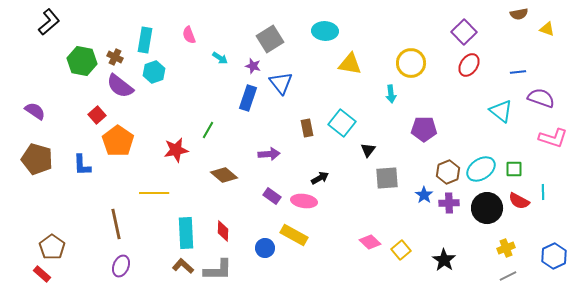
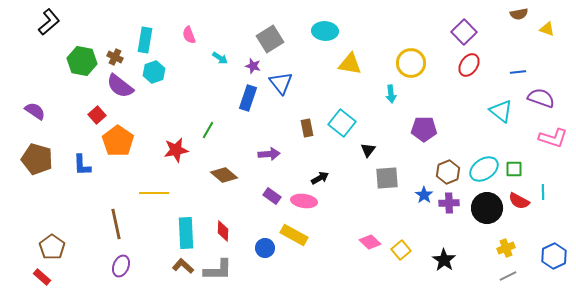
cyan ellipse at (481, 169): moved 3 px right
red rectangle at (42, 274): moved 3 px down
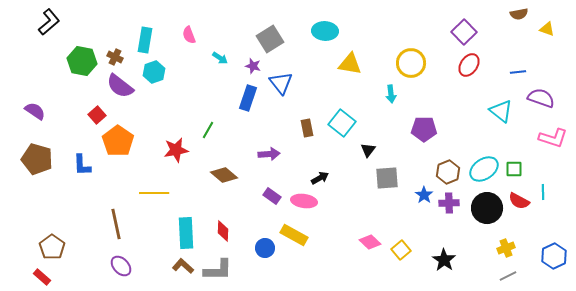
purple ellipse at (121, 266): rotated 65 degrees counterclockwise
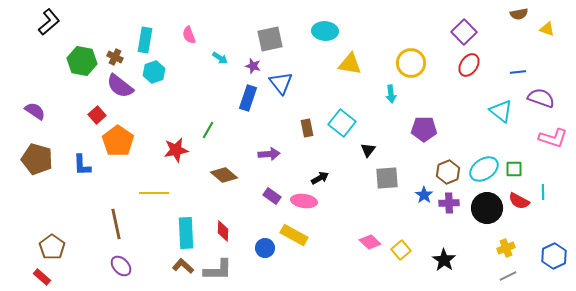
gray square at (270, 39): rotated 20 degrees clockwise
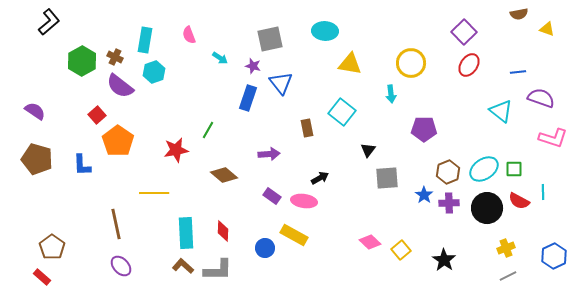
green hexagon at (82, 61): rotated 20 degrees clockwise
cyan square at (342, 123): moved 11 px up
